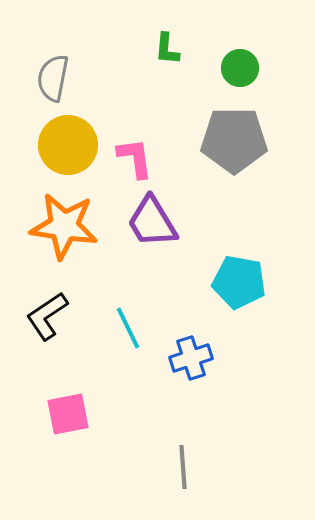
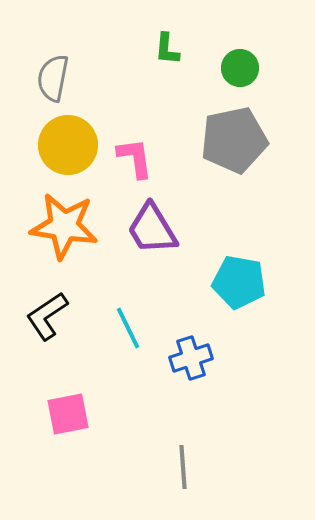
gray pentagon: rotated 12 degrees counterclockwise
purple trapezoid: moved 7 px down
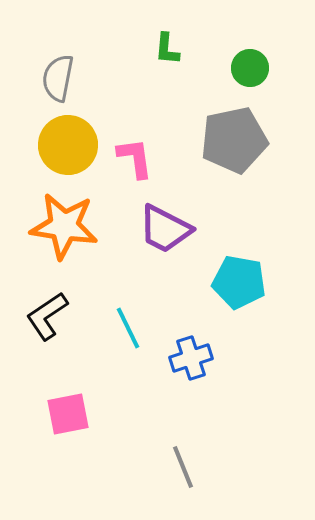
green circle: moved 10 px right
gray semicircle: moved 5 px right
purple trapezoid: moved 13 px right; rotated 32 degrees counterclockwise
gray line: rotated 18 degrees counterclockwise
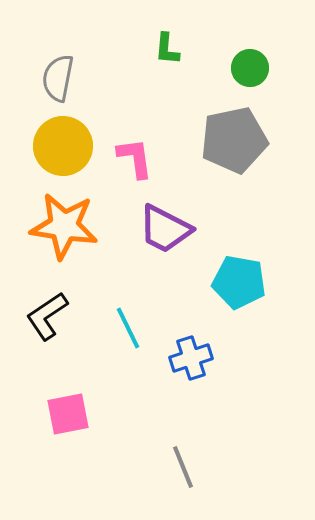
yellow circle: moved 5 px left, 1 px down
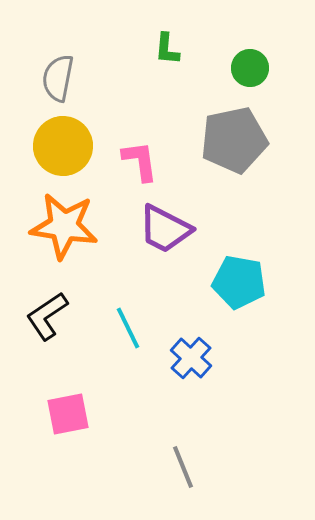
pink L-shape: moved 5 px right, 3 px down
blue cross: rotated 30 degrees counterclockwise
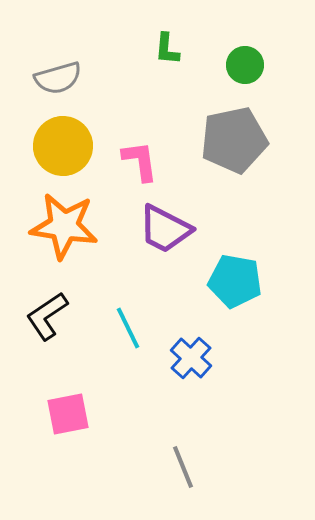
green circle: moved 5 px left, 3 px up
gray semicircle: rotated 117 degrees counterclockwise
cyan pentagon: moved 4 px left, 1 px up
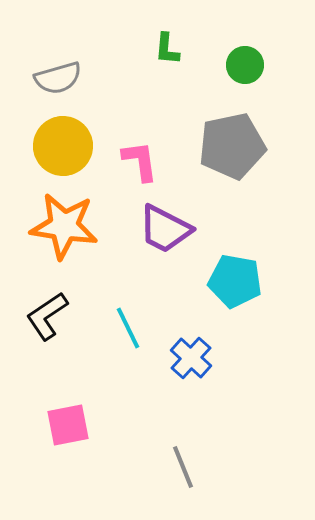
gray pentagon: moved 2 px left, 6 px down
pink square: moved 11 px down
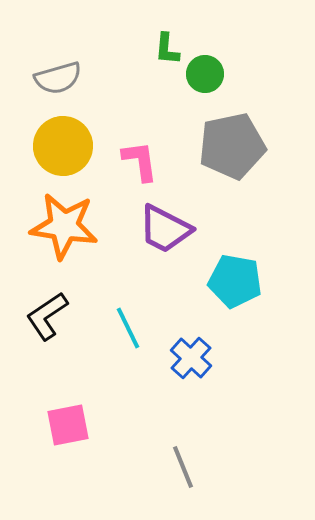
green circle: moved 40 px left, 9 px down
